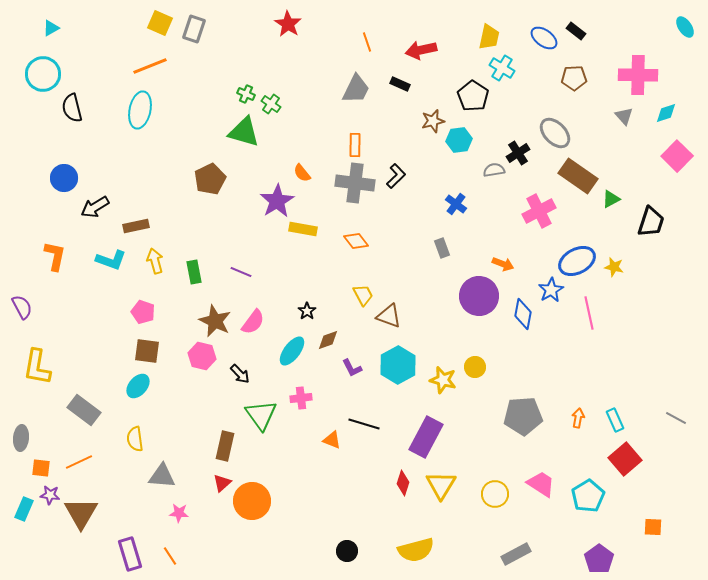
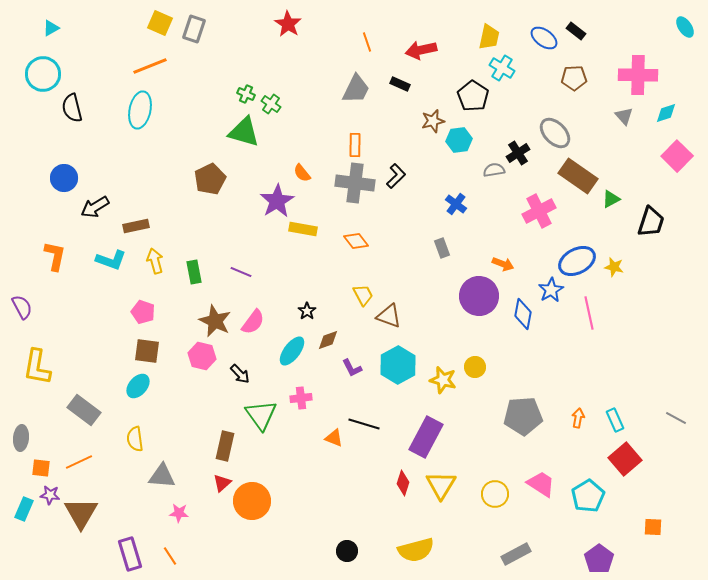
orange triangle at (332, 440): moved 2 px right, 2 px up
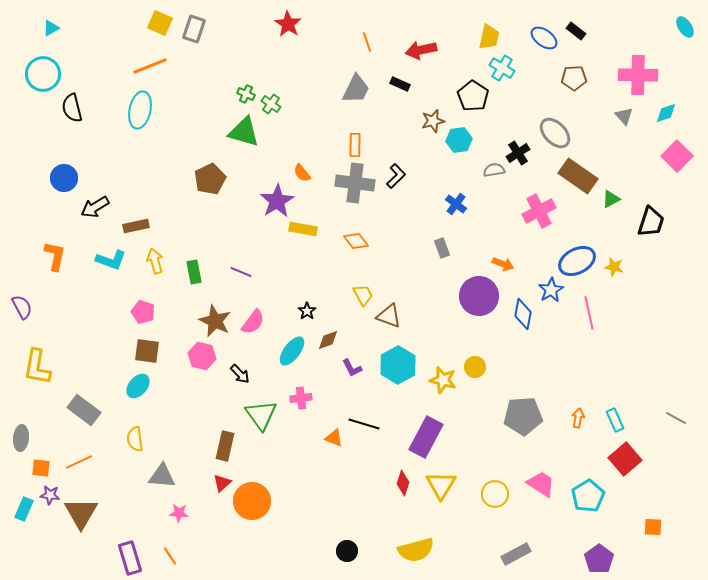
purple rectangle at (130, 554): moved 4 px down
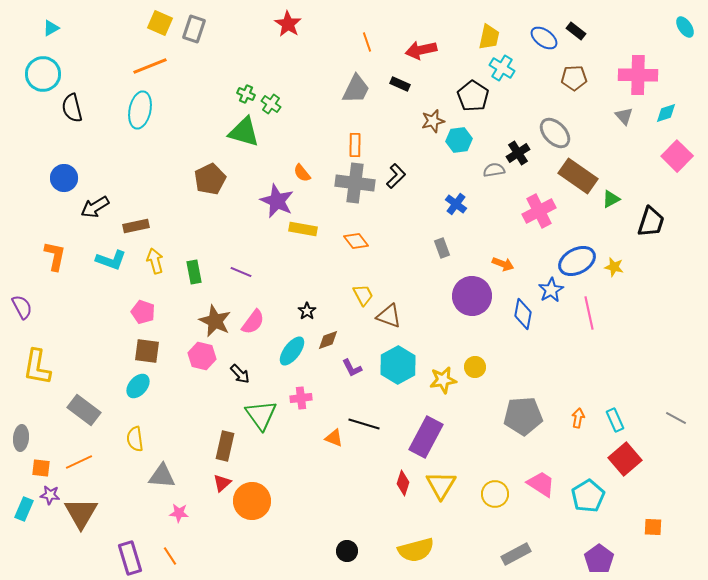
purple star at (277, 201): rotated 16 degrees counterclockwise
purple circle at (479, 296): moved 7 px left
yellow star at (443, 380): rotated 24 degrees counterclockwise
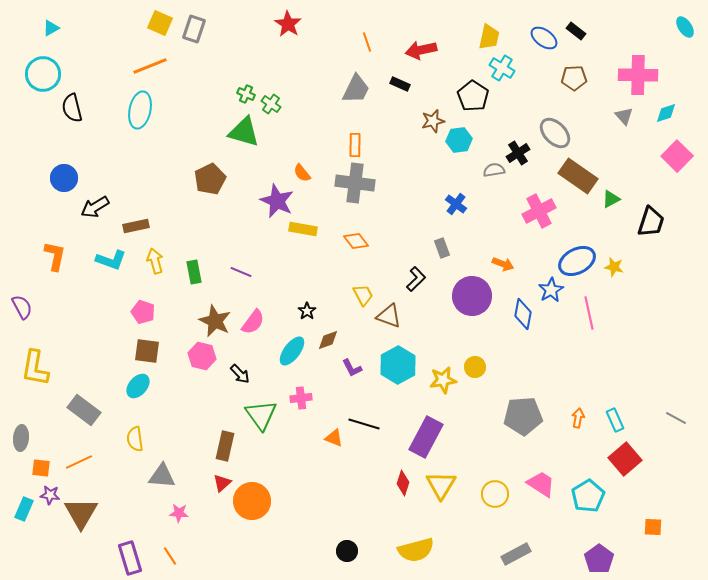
black L-shape at (396, 176): moved 20 px right, 103 px down
yellow L-shape at (37, 367): moved 2 px left, 1 px down
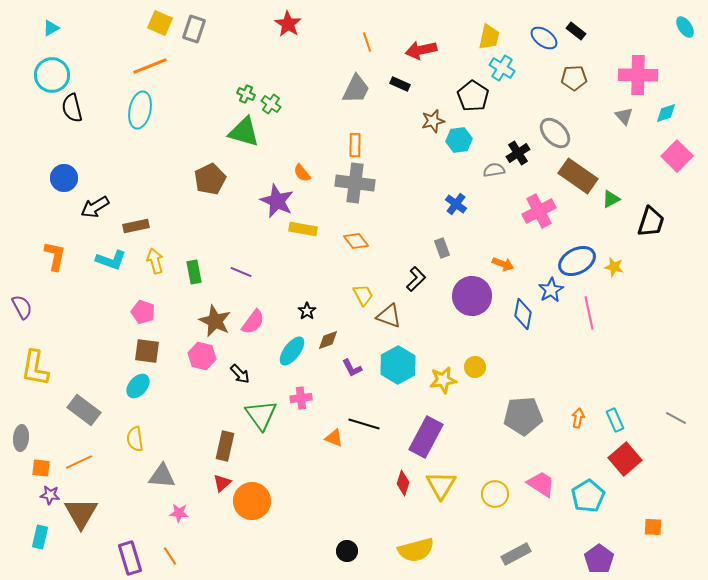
cyan circle at (43, 74): moved 9 px right, 1 px down
cyan rectangle at (24, 509): moved 16 px right, 28 px down; rotated 10 degrees counterclockwise
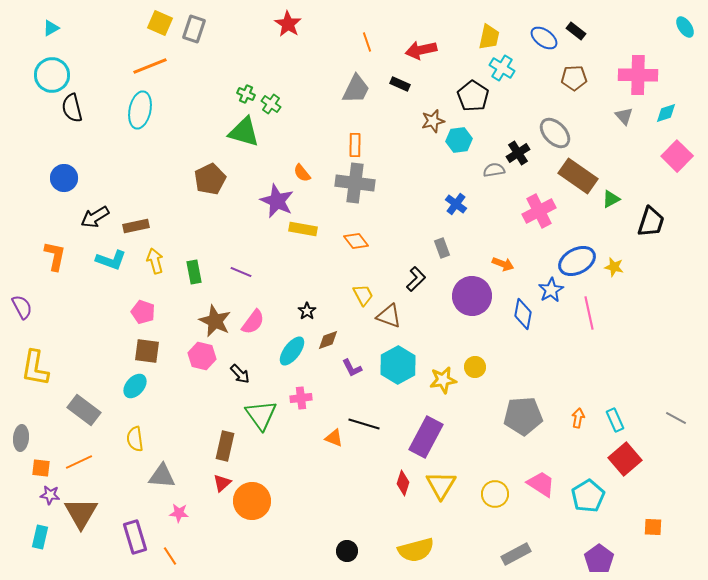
black arrow at (95, 207): moved 10 px down
cyan ellipse at (138, 386): moved 3 px left
purple rectangle at (130, 558): moved 5 px right, 21 px up
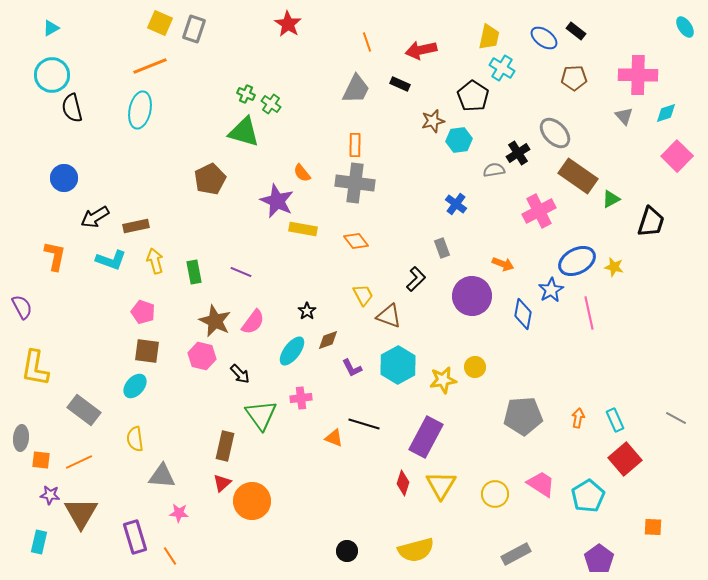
orange square at (41, 468): moved 8 px up
cyan rectangle at (40, 537): moved 1 px left, 5 px down
